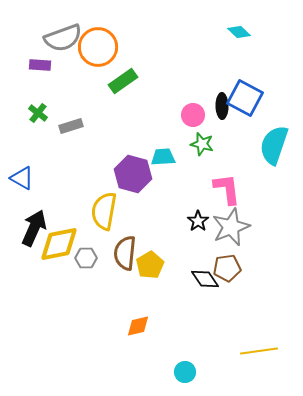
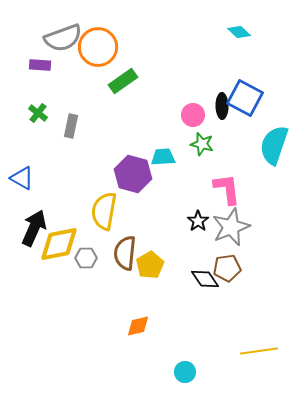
gray rectangle: rotated 60 degrees counterclockwise
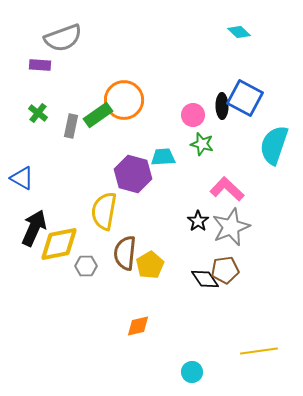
orange circle: moved 26 px right, 53 px down
green rectangle: moved 25 px left, 34 px down
pink L-shape: rotated 40 degrees counterclockwise
gray hexagon: moved 8 px down
brown pentagon: moved 2 px left, 2 px down
cyan circle: moved 7 px right
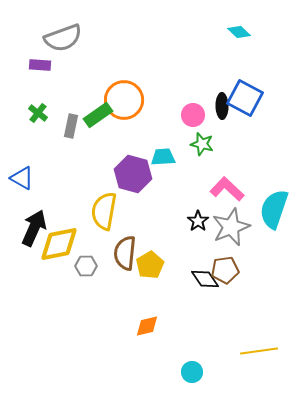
cyan semicircle: moved 64 px down
orange diamond: moved 9 px right
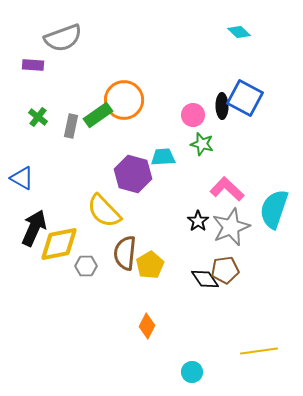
purple rectangle: moved 7 px left
green cross: moved 4 px down
yellow semicircle: rotated 54 degrees counterclockwise
orange diamond: rotated 50 degrees counterclockwise
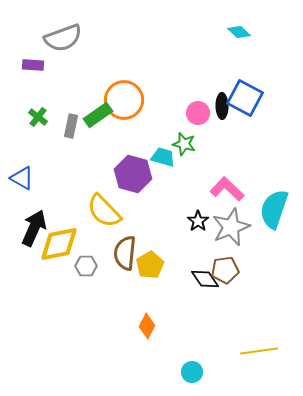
pink circle: moved 5 px right, 2 px up
green star: moved 18 px left
cyan trapezoid: rotated 20 degrees clockwise
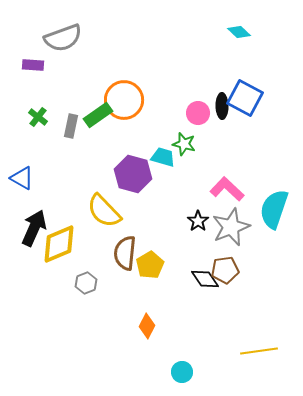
yellow diamond: rotated 12 degrees counterclockwise
gray hexagon: moved 17 px down; rotated 20 degrees counterclockwise
cyan circle: moved 10 px left
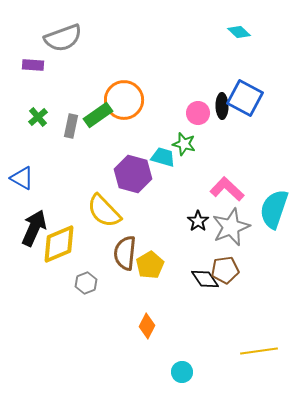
green cross: rotated 12 degrees clockwise
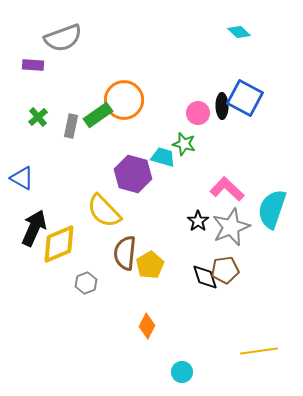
cyan semicircle: moved 2 px left
black diamond: moved 2 px up; rotated 16 degrees clockwise
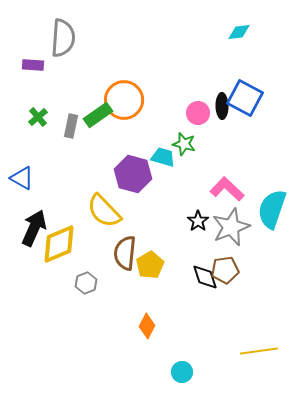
cyan diamond: rotated 50 degrees counterclockwise
gray semicircle: rotated 66 degrees counterclockwise
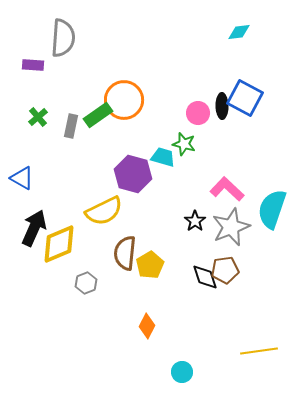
yellow semicircle: rotated 72 degrees counterclockwise
black star: moved 3 px left
